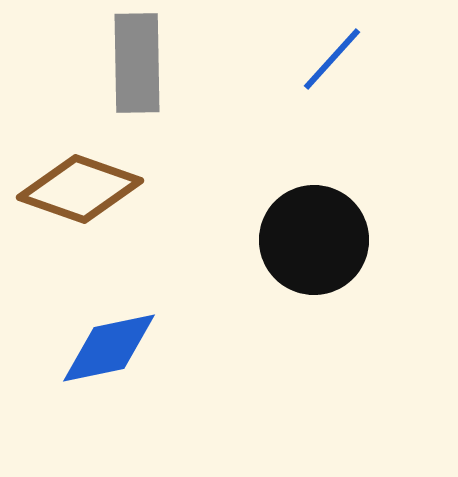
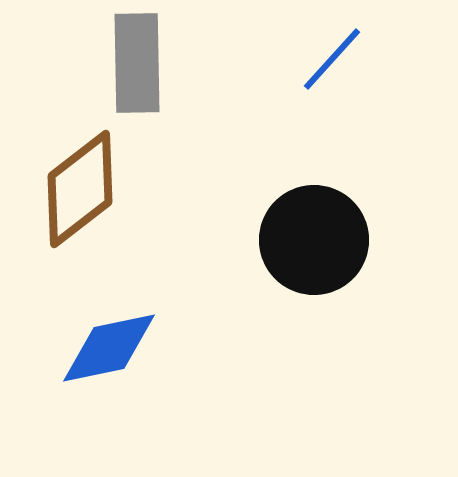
brown diamond: rotated 57 degrees counterclockwise
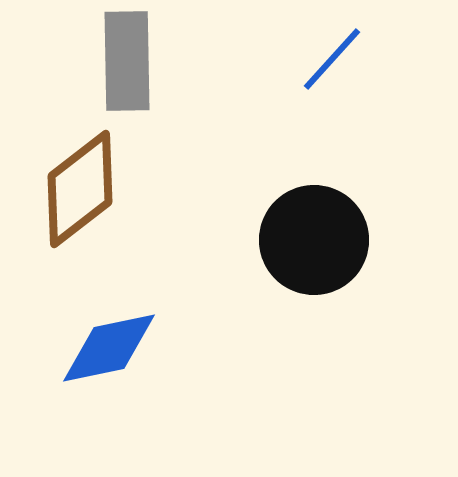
gray rectangle: moved 10 px left, 2 px up
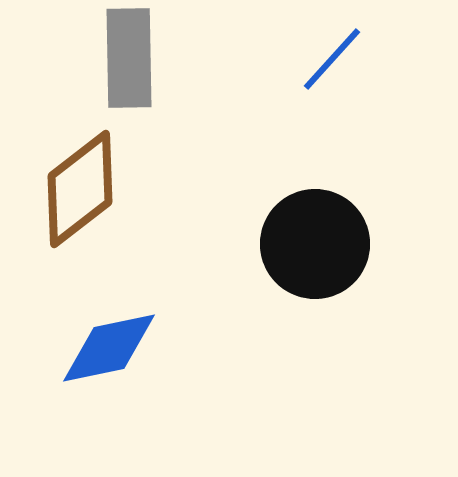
gray rectangle: moved 2 px right, 3 px up
black circle: moved 1 px right, 4 px down
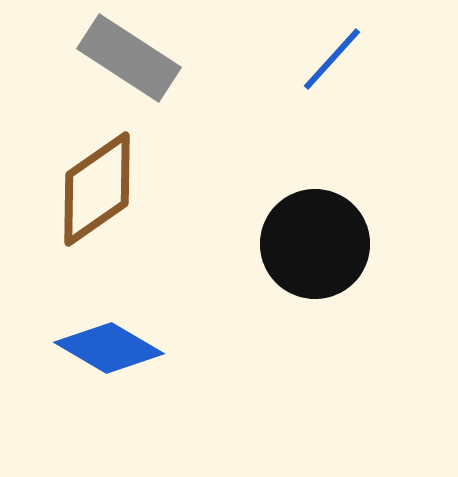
gray rectangle: rotated 56 degrees counterclockwise
brown diamond: moved 17 px right; rotated 3 degrees clockwise
blue diamond: rotated 42 degrees clockwise
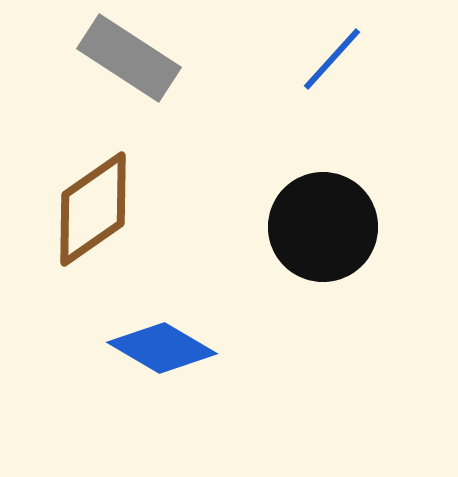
brown diamond: moved 4 px left, 20 px down
black circle: moved 8 px right, 17 px up
blue diamond: moved 53 px right
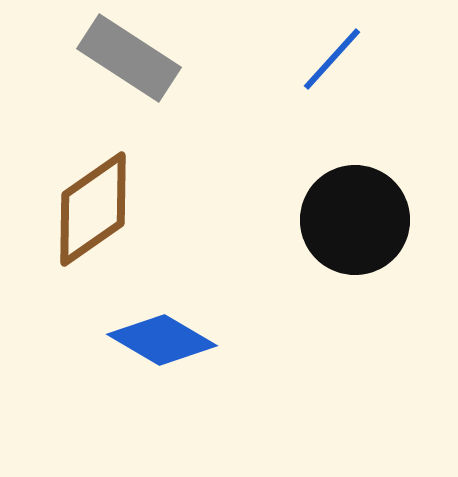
black circle: moved 32 px right, 7 px up
blue diamond: moved 8 px up
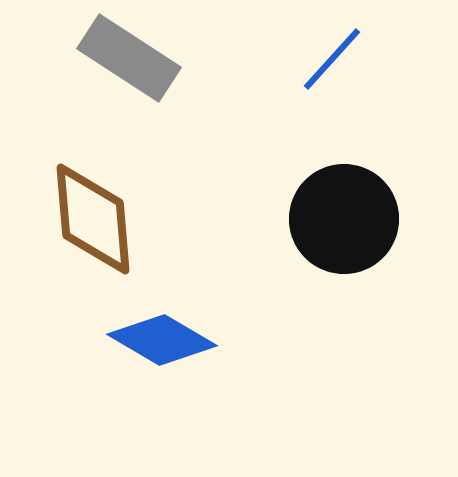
brown diamond: moved 10 px down; rotated 60 degrees counterclockwise
black circle: moved 11 px left, 1 px up
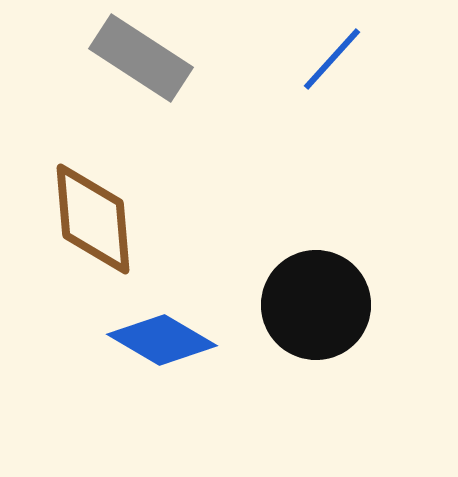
gray rectangle: moved 12 px right
black circle: moved 28 px left, 86 px down
